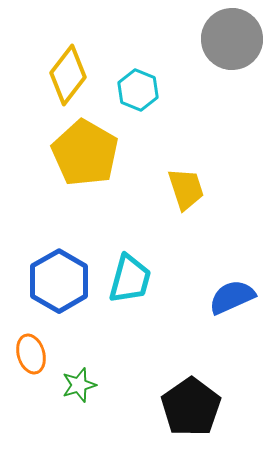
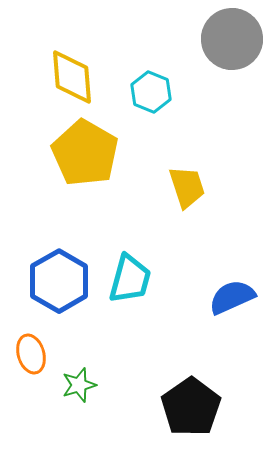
yellow diamond: moved 4 px right, 2 px down; rotated 42 degrees counterclockwise
cyan hexagon: moved 13 px right, 2 px down
yellow trapezoid: moved 1 px right, 2 px up
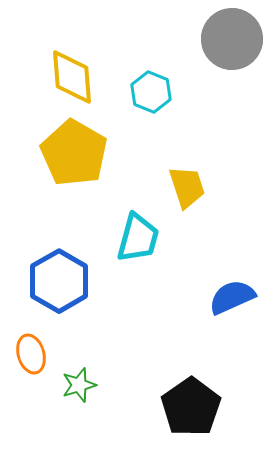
yellow pentagon: moved 11 px left
cyan trapezoid: moved 8 px right, 41 px up
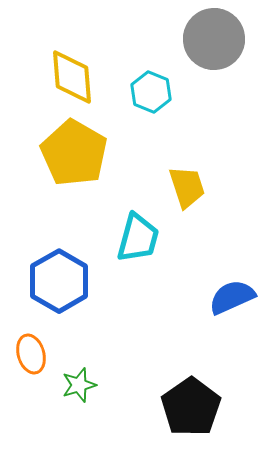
gray circle: moved 18 px left
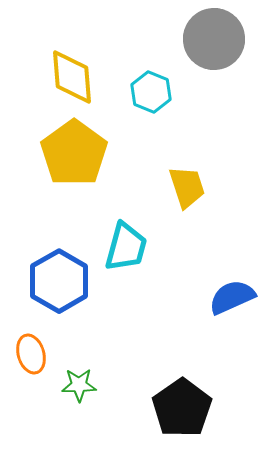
yellow pentagon: rotated 6 degrees clockwise
cyan trapezoid: moved 12 px left, 9 px down
green star: rotated 16 degrees clockwise
black pentagon: moved 9 px left, 1 px down
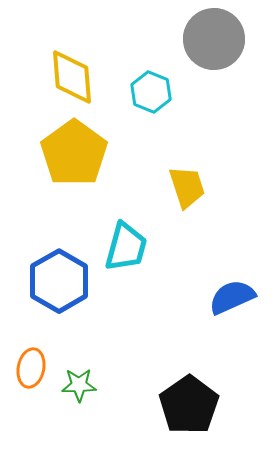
orange ellipse: moved 14 px down; rotated 27 degrees clockwise
black pentagon: moved 7 px right, 3 px up
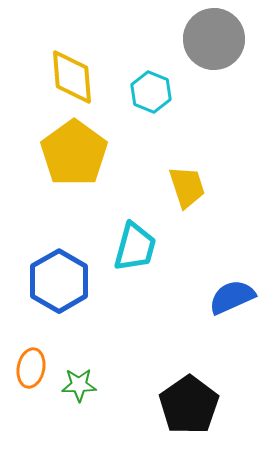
cyan trapezoid: moved 9 px right
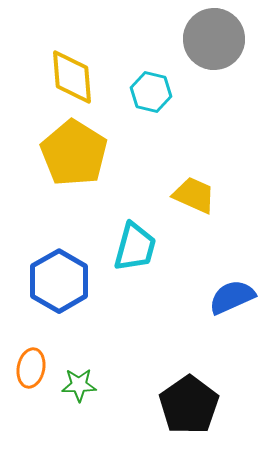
cyan hexagon: rotated 9 degrees counterclockwise
yellow pentagon: rotated 4 degrees counterclockwise
yellow trapezoid: moved 7 px right, 8 px down; rotated 48 degrees counterclockwise
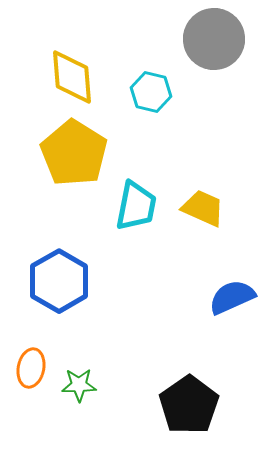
yellow trapezoid: moved 9 px right, 13 px down
cyan trapezoid: moved 1 px right, 41 px up; rotated 4 degrees counterclockwise
